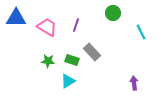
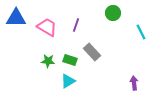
green rectangle: moved 2 px left
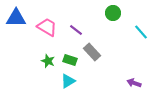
purple line: moved 5 px down; rotated 72 degrees counterclockwise
cyan line: rotated 14 degrees counterclockwise
green star: rotated 16 degrees clockwise
purple arrow: rotated 64 degrees counterclockwise
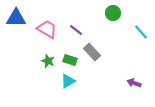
pink trapezoid: moved 2 px down
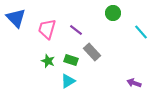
blue triangle: rotated 45 degrees clockwise
pink trapezoid: rotated 105 degrees counterclockwise
green rectangle: moved 1 px right
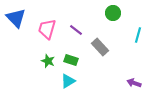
cyan line: moved 3 px left, 3 px down; rotated 56 degrees clockwise
gray rectangle: moved 8 px right, 5 px up
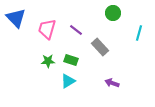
cyan line: moved 1 px right, 2 px up
green star: rotated 24 degrees counterclockwise
purple arrow: moved 22 px left
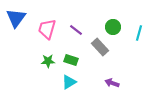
green circle: moved 14 px down
blue triangle: rotated 20 degrees clockwise
cyan triangle: moved 1 px right, 1 px down
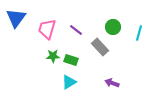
green star: moved 5 px right, 5 px up
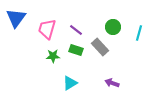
green rectangle: moved 5 px right, 10 px up
cyan triangle: moved 1 px right, 1 px down
